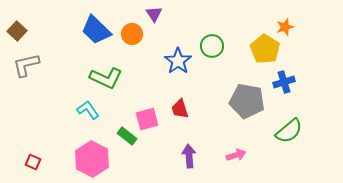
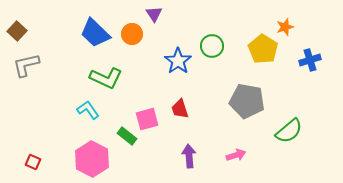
blue trapezoid: moved 1 px left, 3 px down
yellow pentagon: moved 2 px left
blue cross: moved 26 px right, 22 px up
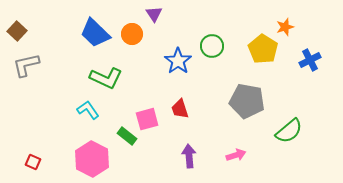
blue cross: rotated 10 degrees counterclockwise
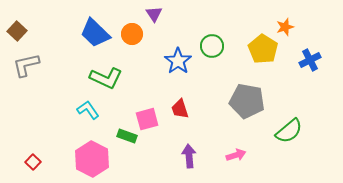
green rectangle: rotated 18 degrees counterclockwise
red square: rotated 21 degrees clockwise
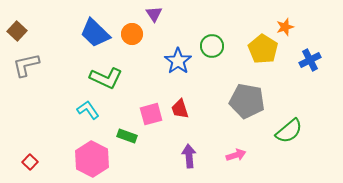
pink square: moved 4 px right, 5 px up
red square: moved 3 px left
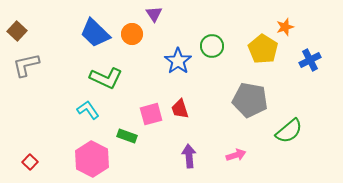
gray pentagon: moved 3 px right, 1 px up
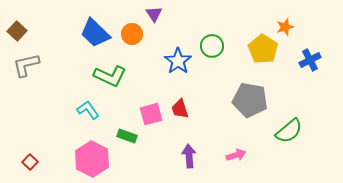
green L-shape: moved 4 px right, 2 px up
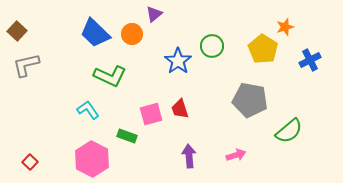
purple triangle: rotated 24 degrees clockwise
